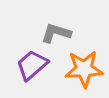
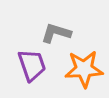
purple trapezoid: rotated 112 degrees clockwise
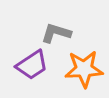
purple trapezoid: rotated 76 degrees clockwise
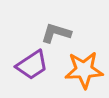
orange star: moved 1 px down
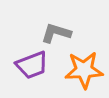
purple trapezoid: rotated 12 degrees clockwise
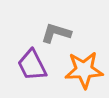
purple trapezoid: rotated 84 degrees clockwise
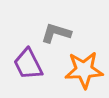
purple trapezoid: moved 4 px left, 1 px up
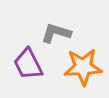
orange star: moved 1 px left, 3 px up
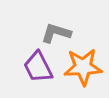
purple trapezoid: moved 10 px right, 3 px down
